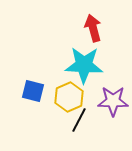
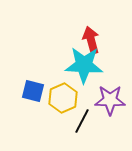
red arrow: moved 2 px left, 12 px down
yellow hexagon: moved 6 px left, 1 px down
purple star: moved 3 px left, 1 px up
black line: moved 3 px right, 1 px down
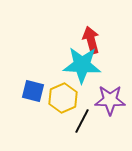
cyan star: moved 2 px left
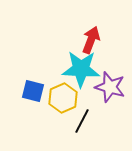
red arrow: rotated 36 degrees clockwise
cyan star: moved 1 px left, 4 px down
purple star: moved 13 px up; rotated 16 degrees clockwise
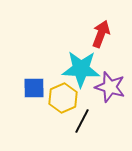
red arrow: moved 10 px right, 6 px up
blue square: moved 1 px right, 3 px up; rotated 15 degrees counterclockwise
